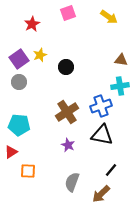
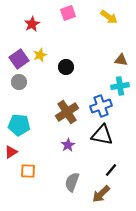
purple star: rotated 16 degrees clockwise
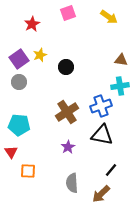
purple star: moved 2 px down
red triangle: rotated 32 degrees counterclockwise
gray semicircle: moved 1 px down; rotated 24 degrees counterclockwise
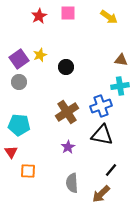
pink square: rotated 21 degrees clockwise
red star: moved 7 px right, 8 px up
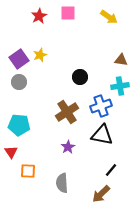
black circle: moved 14 px right, 10 px down
gray semicircle: moved 10 px left
